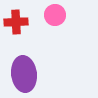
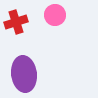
red cross: rotated 15 degrees counterclockwise
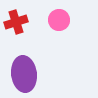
pink circle: moved 4 px right, 5 px down
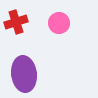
pink circle: moved 3 px down
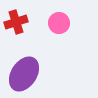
purple ellipse: rotated 40 degrees clockwise
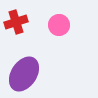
pink circle: moved 2 px down
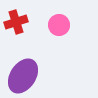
purple ellipse: moved 1 px left, 2 px down
